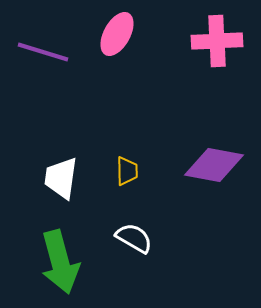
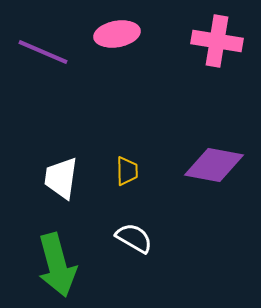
pink ellipse: rotated 51 degrees clockwise
pink cross: rotated 12 degrees clockwise
purple line: rotated 6 degrees clockwise
green arrow: moved 3 px left, 3 px down
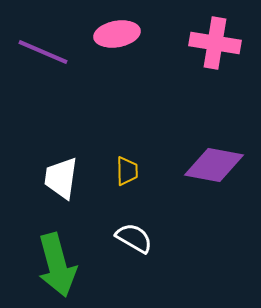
pink cross: moved 2 px left, 2 px down
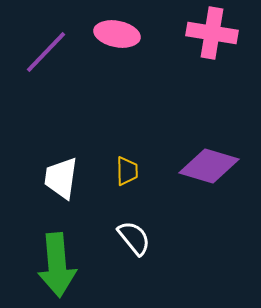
pink ellipse: rotated 21 degrees clockwise
pink cross: moved 3 px left, 10 px up
purple line: moved 3 px right; rotated 69 degrees counterclockwise
purple diamond: moved 5 px left, 1 px down; rotated 6 degrees clockwise
white semicircle: rotated 21 degrees clockwise
green arrow: rotated 10 degrees clockwise
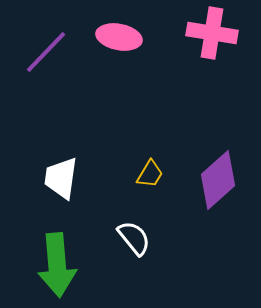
pink ellipse: moved 2 px right, 3 px down
purple diamond: moved 9 px right, 14 px down; rotated 58 degrees counterclockwise
yellow trapezoid: moved 23 px right, 3 px down; rotated 32 degrees clockwise
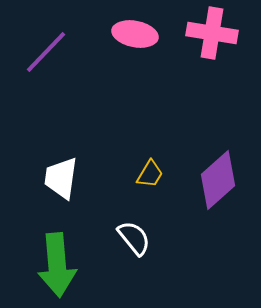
pink ellipse: moved 16 px right, 3 px up
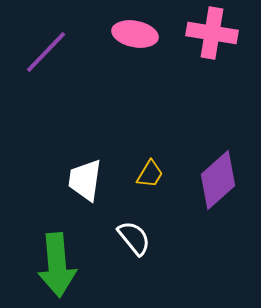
white trapezoid: moved 24 px right, 2 px down
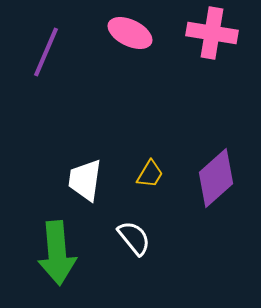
pink ellipse: moved 5 px left, 1 px up; rotated 15 degrees clockwise
purple line: rotated 21 degrees counterclockwise
purple diamond: moved 2 px left, 2 px up
green arrow: moved 12 px up
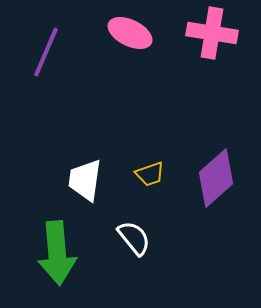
yellow trapezoid: rotated 40 degrees clockwise
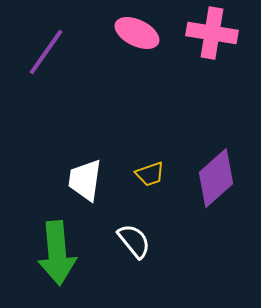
pink ellipse: moved 7 px right
purple line: rotated 12 degrees clockwise
white semicircle: moved 3 px down
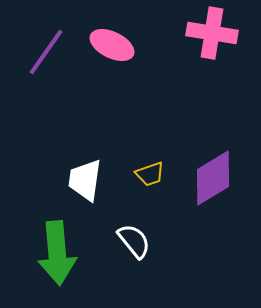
pink ellipse: moved 25 px left, 12 px down
purple diamond: moved 3 px left; rotated 10 degrees clockwise
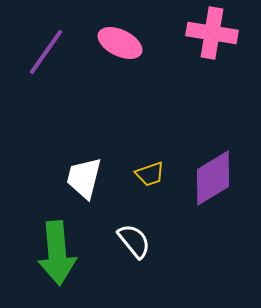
pink ellipse: moved 8 px right, 2 px up
white trapezoid: moved 1 px left, 2 px up; rotated 6 degrees clockwise
